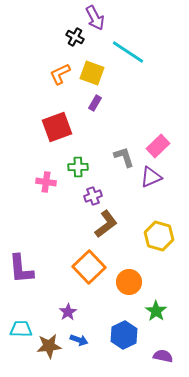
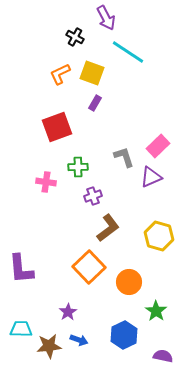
purple arrow: moved 11 px right
brown L-shape: moved 2 px right, 4 px down
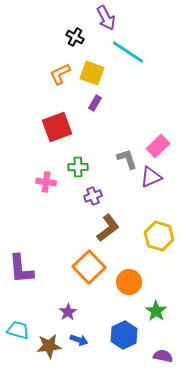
gray L-shape: moved 3 px right, 2 px down
cyan trapezoid: moved 3 px left, 1 px down; rotated 15 degrees clockwise
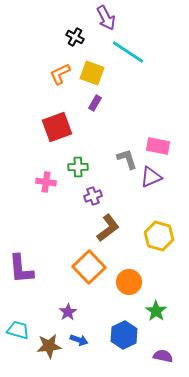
pink rectangle: rotated 55 degrees clockwise
